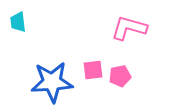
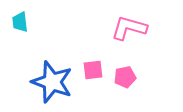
cyan trapezoid: moved 2 px right
pink pentagon: moved 5 px right, 1 px down
blue star: rotated 24 degrees clockwise
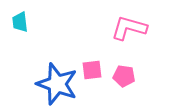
pink square: moved 1 px left
pink pentagon: moved 1 px left, 1 px up; rotated 20 degrees clockwise
blue star: moved 5 px right, 2 px down
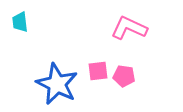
pink L-shape: rotated 9 degrees clockwise
pink square: moved 6 px right, 1 px down
blue star: rotated 6 degrees clockwise
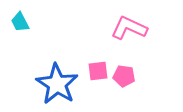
cyan trapezoid: rotated 20 degrees counterclockwise
blue star: rotated 6 degrees clockwise
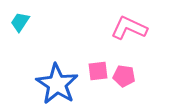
cyan trapezoid: rotated 60 degrees clockwise
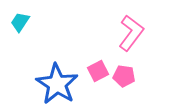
pink L-shape: moved 2 px right, 5 px down; rotated 102 degrees clockwise
pink square: rotated 20 degrees counterclockwise
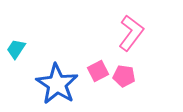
cyan trapezoid: moved 4 px left, 27 px down
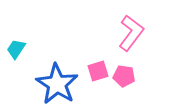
pink square: rotated 10 degrees clockwise
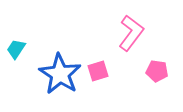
pink pentagon: moved 33 px right, 5 px up
blue star: moved 3 px right, 10 px up
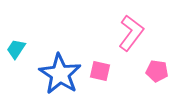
pink square: moved 2 px right; rotated 30 degrees clockwise
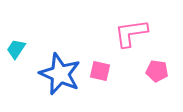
pink L-shape: rotated 135 degrees counterclockwise
blue star: rotated 9 degrees counterclockwise
